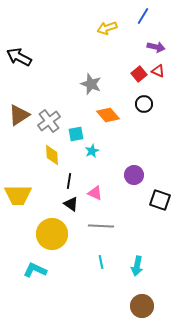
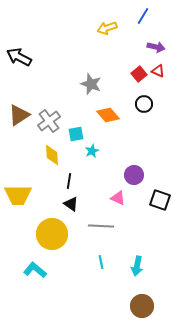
pink triangle: moved 23 px right, 5 px down
cyan L-shape: rotated 15 degrees clockwise
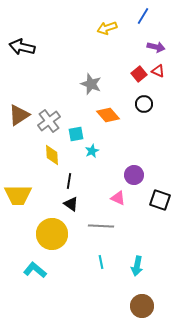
black arrow: moved 3 px right, 10 px up; rotated 15 degrees counterclockwise
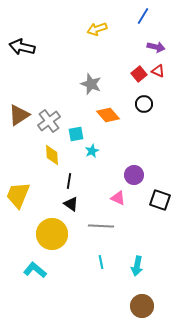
yellow arrow: moved 10 px left, 1 px down
yellow trapezoid: rotated 112 degrees clockwise
